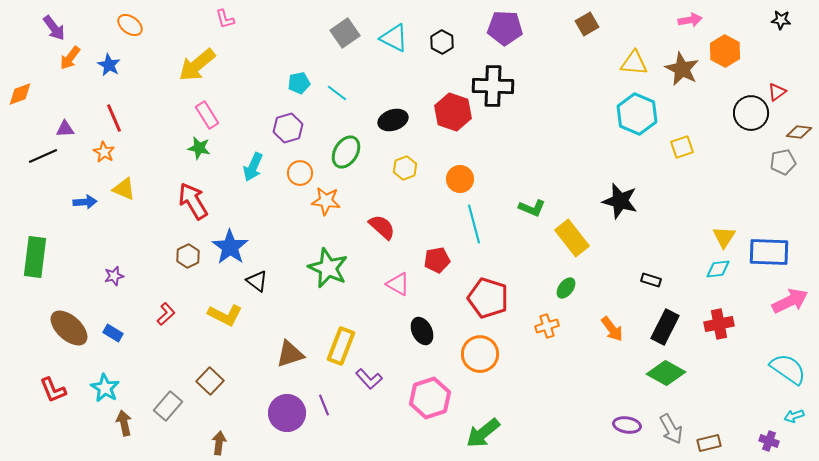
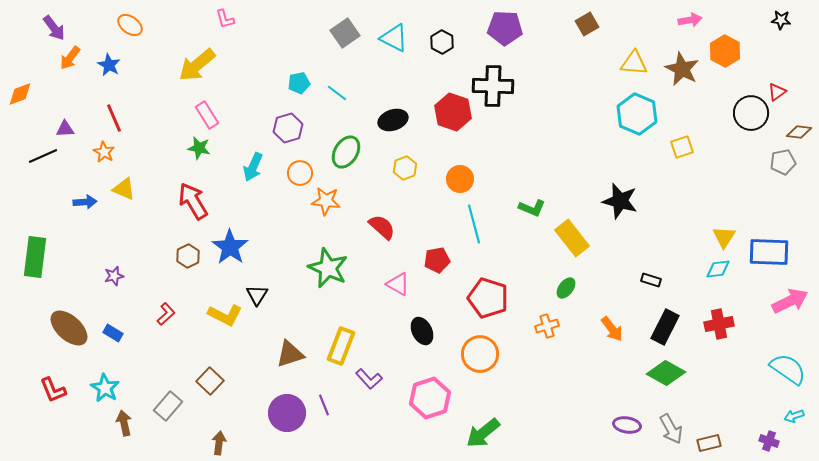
black triangle at (257, 281): moved 14 px down; rotated 25 degrees clockwise
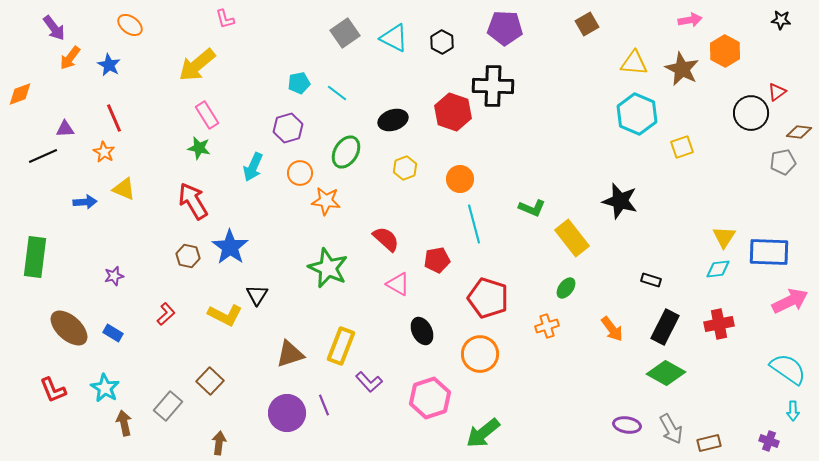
red semicircle at (382, 227): moved 4 px right, 12 px down
brown hexagon at (188, 256): rotated 20 degrees counterclockwise
purple L-shape at (369, 379): moved 3 px down
cyan arrow at (794, 416): moved 1 px left, 5 px up; rotated 72 degrees counterclockwise
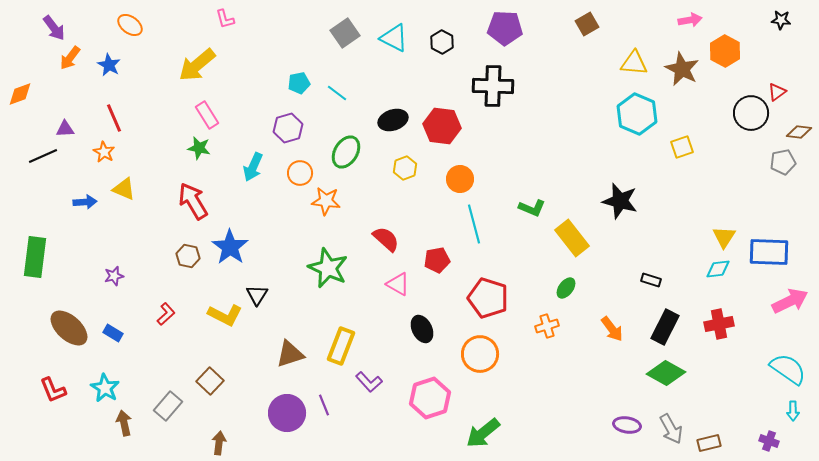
red hexagon at (453, 112): moved 11 px left, 14 px down; rotated 12 degrees counterclockwise
black ellipse at (422, 331): moved 2 px up
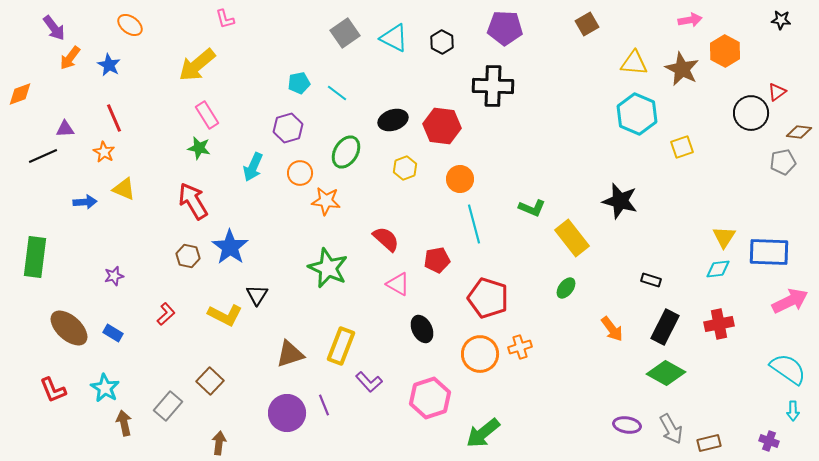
orange cross at (547, 326): moved 27 px left, 21 px down
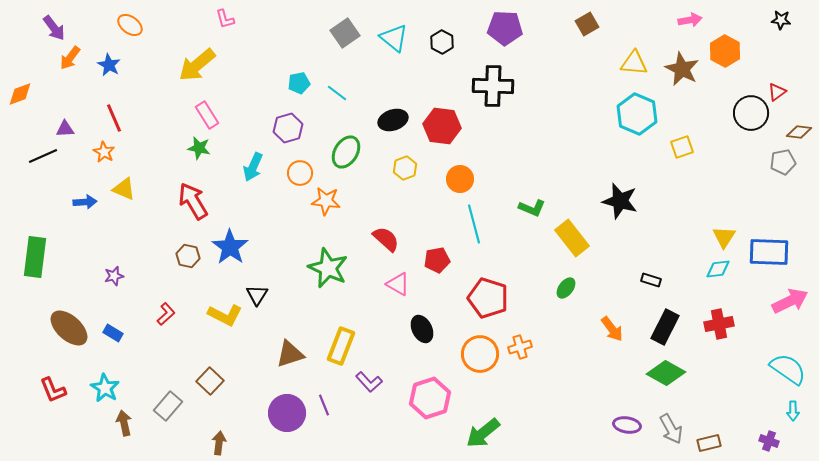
cyan triangle at (394, 38): rotated 12 degrees clockwise
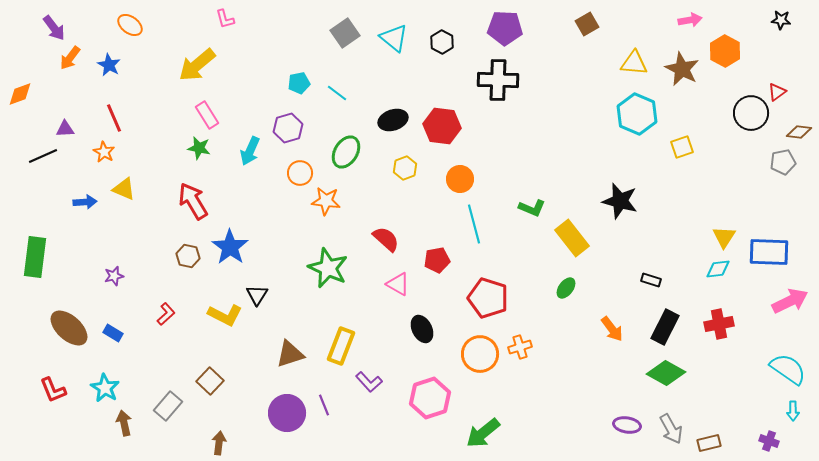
black cross at (493, 86): moved 5 px right, 6 px up
cyan arrow at (253, 167): moved 3 px left, 16 px up
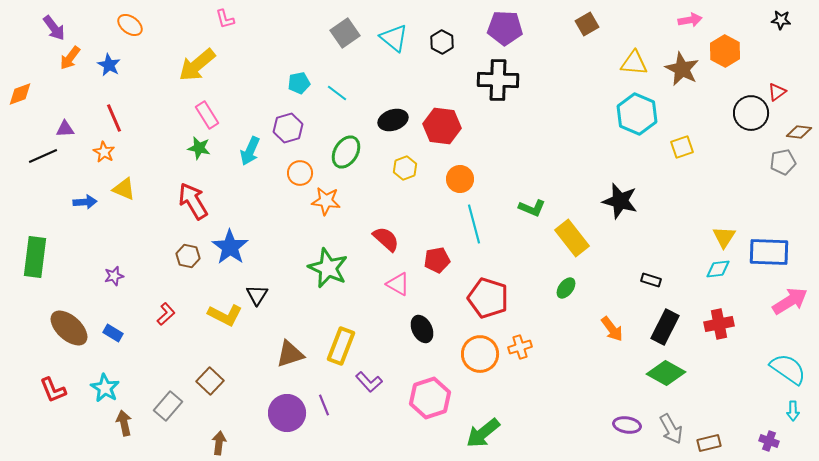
pink arrow at (790, 301): rotated 6 degrees counterclockwise
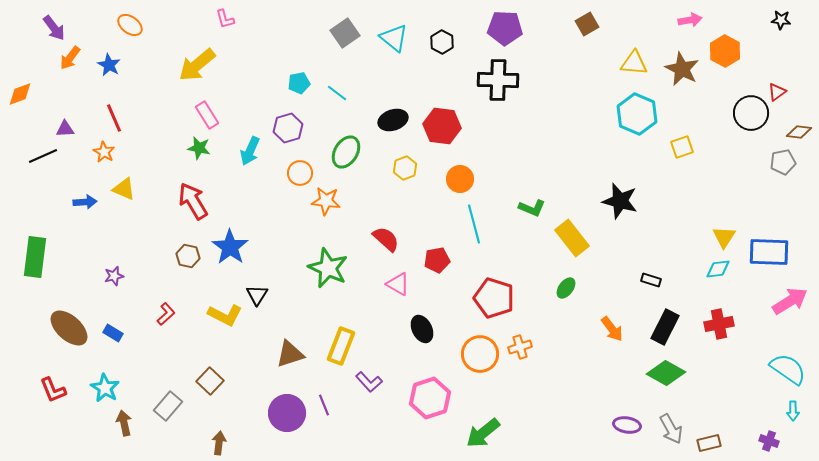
red pentagon at (488, 298): moved 6 px right
